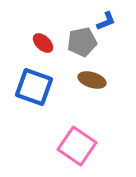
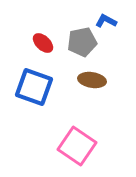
blue L-shape: rotated 130 degrees counterclockwise
brown ellipse: rotated 8 degrees counterclockwise
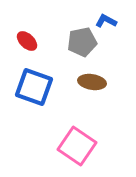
red ellipse: moved 16 px left, 2 px up
brown ellipse: moved 2 px down
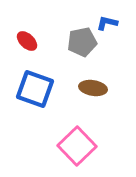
blue L-shape: moved 1 px right, 2 px down; rotated 15 degrees counterclockwise
brown ellipse: moved 1 px right, 6 px down
blue square: moved 1 px right, 2 px down
pink square: rotated 12 degrees clockwise
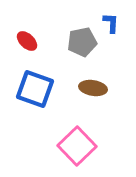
blue L-shape: moved 4 px right; rotated 80 degrees clockwise
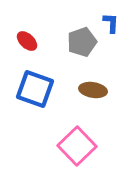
gray pentagon: rotated 8 degrees counterclockwise
brown ellipse: moved 2 px down
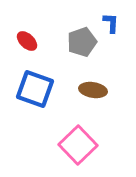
pink square: moved 1 px right, 1 px up
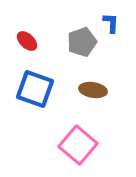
pink square: rotated 6 degrees counterclockwise
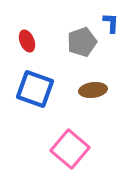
red ellipse: rotated 25 degrees clockwise
brown ellipse: rotated 16 degrees counterclockwise
pink square: moved 8 px left, 4 px down
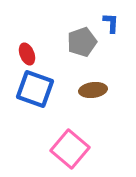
red ellipse: moved 13 px down
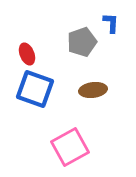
pink square: moved 2 px up; rotated 21 degrees clockwise
